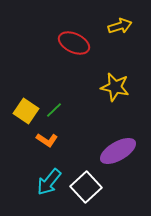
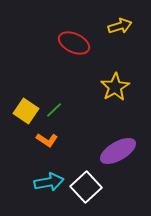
yellow star: rotated 28 degrees clockwise
cyan arrow: rotated 140 degrees counterclockwise
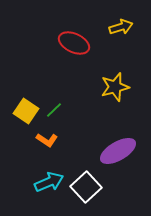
yellow arrow: moved 1 px right, 1 px down
yellow star: rotated 16 degrees clockwise
cyan arrow: rotated 12 degrees counterclockwise
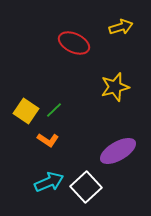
orange L-shape: moved 1 px right
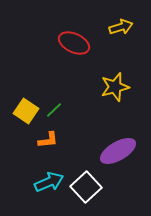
orange L-shape: rotated 40 degrees counterclockwise
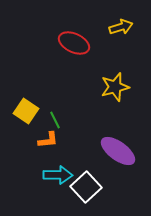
green line: moved 1 px right, 10 px down; rotated 72 degrees counterclockwise
purple ellipse: rotated 66 degrees clockwise
cyan arrow: moved 9 px right, 7 px up; rotated 24 degrees clockwise
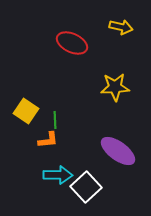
yellow arrow: rotated 30 degrees clockwise
red ellipse: moved 2 px left
yellow star: rotated 12 degrees clockwise
green line: rotated 24 degrees clockwise
